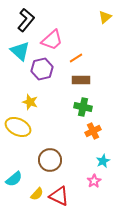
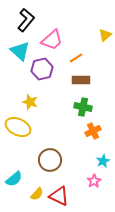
yellow triangle: moved 18 px down
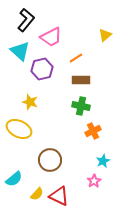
pink trapezoid: moved 1 px left, 3 px up; rotated 15 degrees clockwise
green cross: moved 2 px left, 1 px up
yellow ellipse: moved 1 px right, 2 px down
